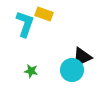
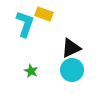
black triangle: moved 11 px left, 9 px up
green star: rotated 16 degrees clockwise
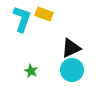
cyan L-shape: moved 3 px left, 5 px up
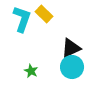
yellow rectangle: rotated 24 degrees clockwise
cyan circle: moved 3 px up
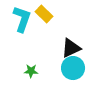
cyan circle: moved 1 px right, 1 px down
green star: rotated 24 degrees counterclockwise
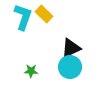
cyan L-shape: moved 1 px right, 2 px up
cyan circle: moved 3 px left, 1 px up
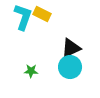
yellow rectangle: moved 2 px left; rotated 18 degrees counterclockwise
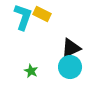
green star: rotated 24 degrees clockwise
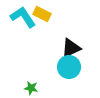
cyan L-shape: rotated 52 degrees counterclockwise
cyan circle: moved 1 px left
green star: moved 17 px down; rotated 16 degrees counterclockwise
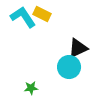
black triangle: moved 7 px right
green star: rotated 16 degrees counterclockwise
